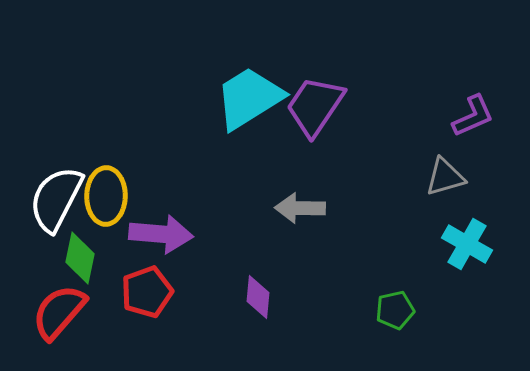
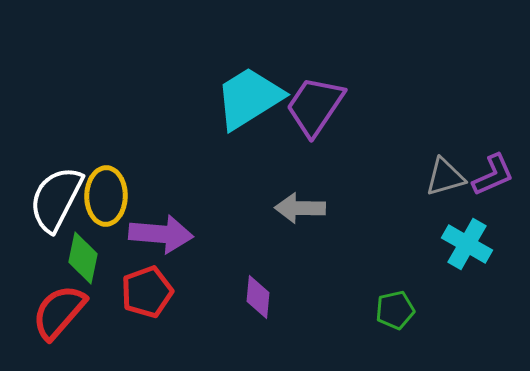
purple L-shape: moved 20 px right, 59 px down
green diamond: moved 3 px right
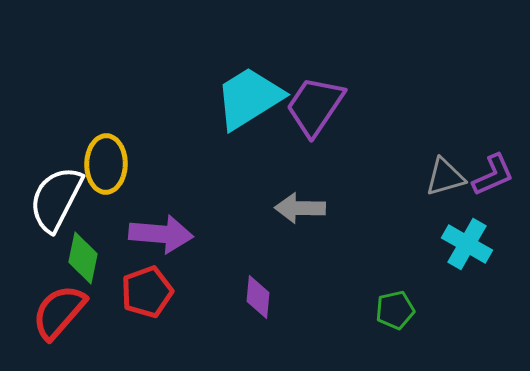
yellow ellipse: moved 32 px up
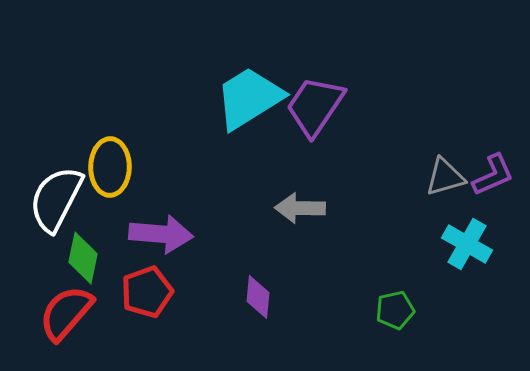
yellow ellipse: moved 4 px right, 3 px down
red semicircle: moved 7 px right, 1 px down
